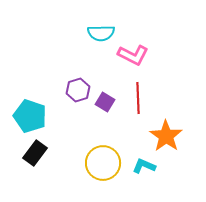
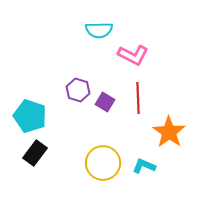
cyan semicircle: moved 2 px left, 3 px up
purple hexagon: rotated 25 degrees counterclockwise
orange star: moved 3 px right, 4 px up
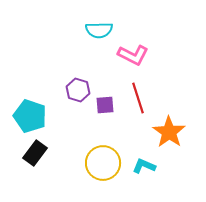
red line: rotated 16 degrees counterclockwise
purple square: moved 3 px down; rotated 36 degrees counterclockwise
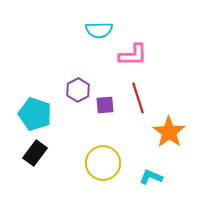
pink L-shape: rotated 28 degrees counterclockwise
purple hexagon: rotated 15 degrees clockwise
cyan pentagon: moved 5 px right, 2 px up
cyan L-shape: moved 7 px right, 11 px down
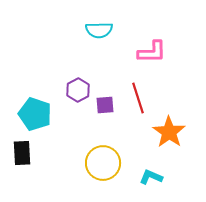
pink L-shape: moved 19 px right, 3 px up
black rectangle: moved 13 px left; rotated 40 degrees counterclockwise
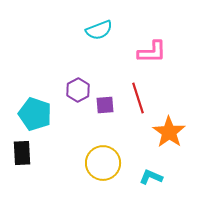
cyan semicircle: rotated 20 degrees counterclockwise
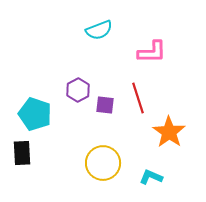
purple square: rotated 12 degrees clockwise
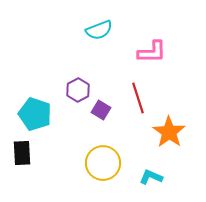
purple square: moved 4 px left, 5 px down; rotated 24 degrees clockwise
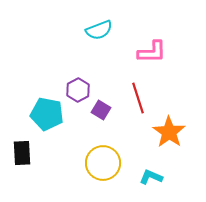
cyan pentagon: moved 12 px right; rotated 8 degrees counterclockwise
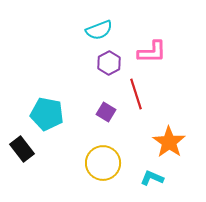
purple hexagon: moved 31 px right, 27 px up
red line: moved 2 px left, 4 px up
purple square: moved 5 px right, 2 px down
orange star: moved 10 px down
black rectangle: moved 4 px up; rotated 35 degrees counterclockwise
cyan L-shape: moved 1 px right, 1 px down
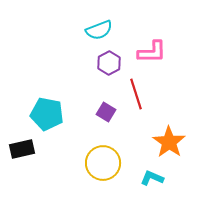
black rectangle: rotated 65 degrees counterclockwise
